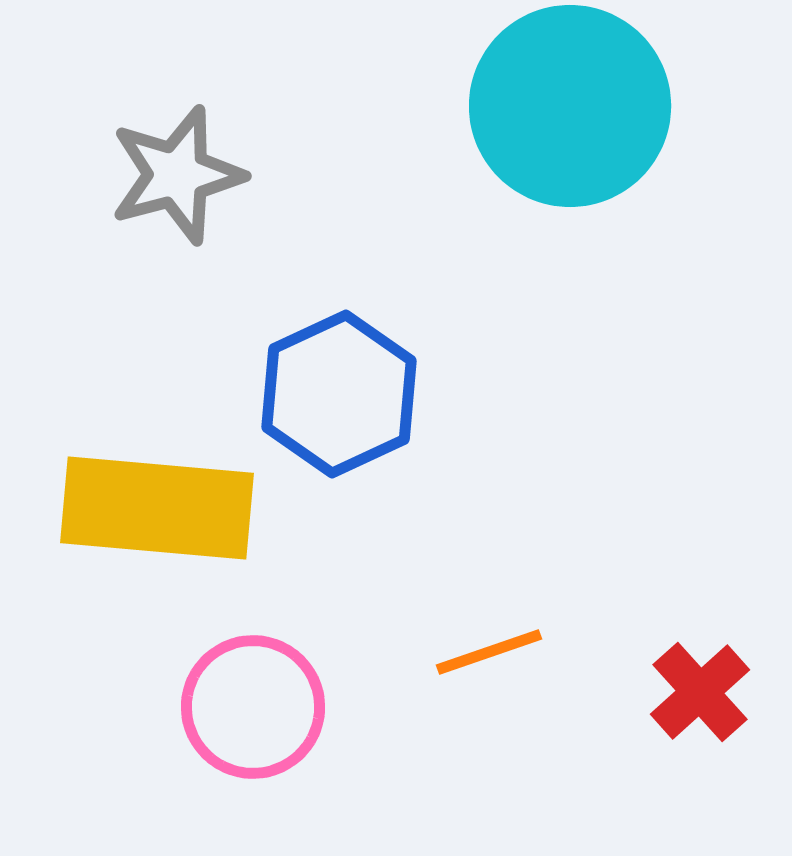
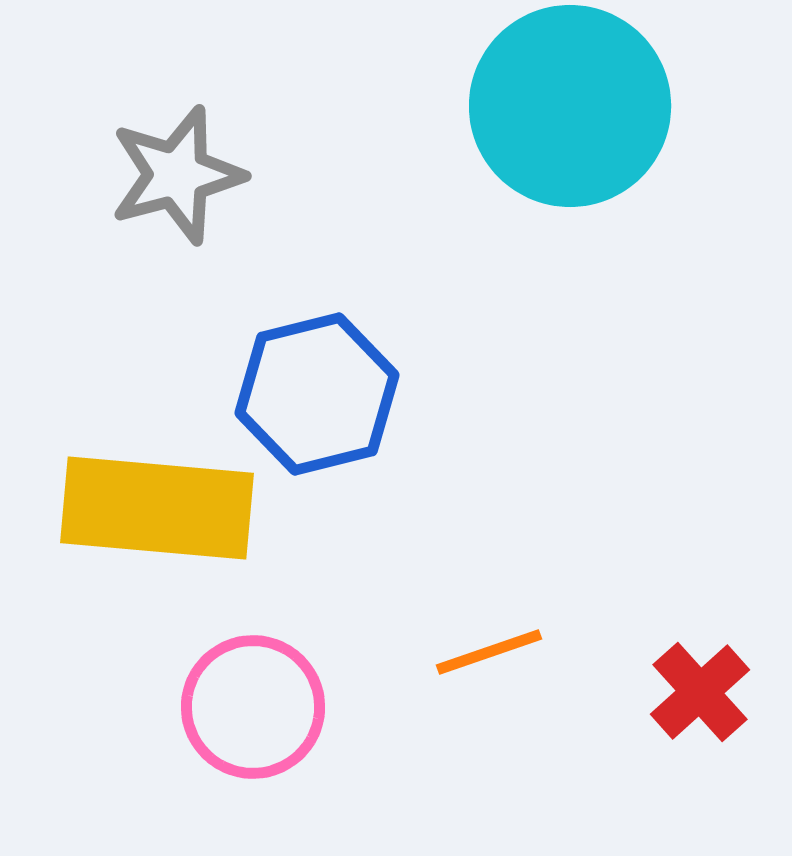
blue hexagon: moved 22 px left; rotated 11 degrees clockwise
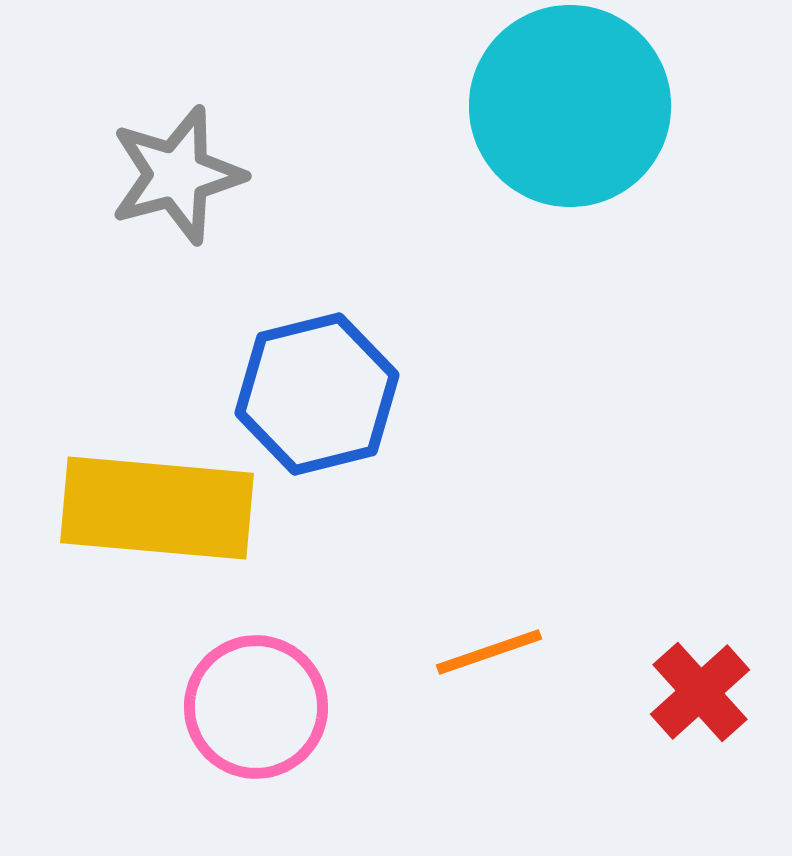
pink circle: moved 3 px right
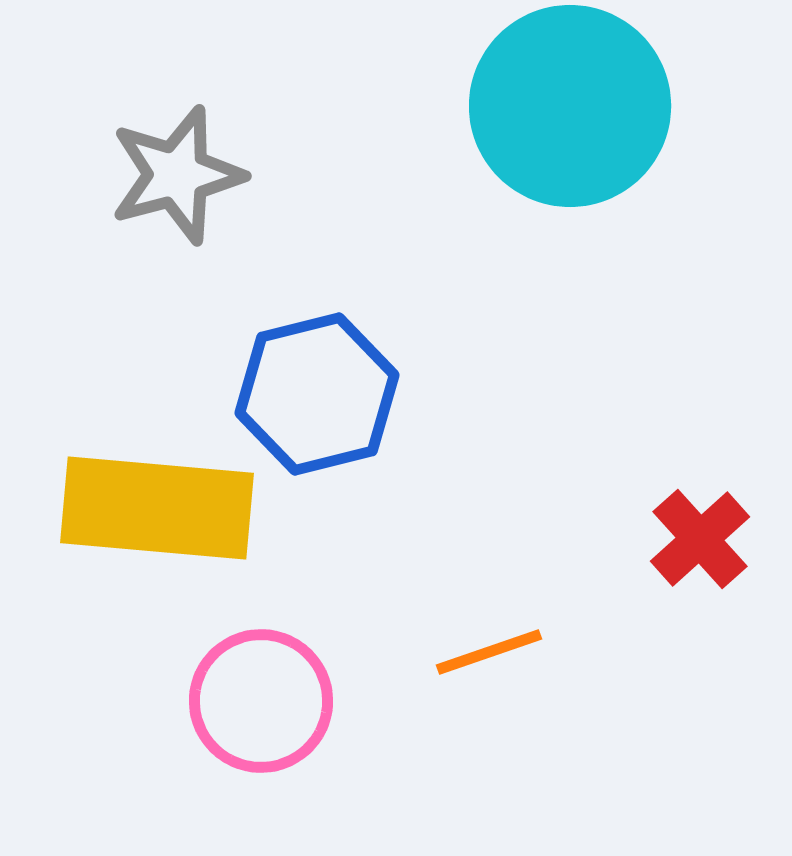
red cross: moved 153 px up
pink circle: moved 5 px right, 6 px up
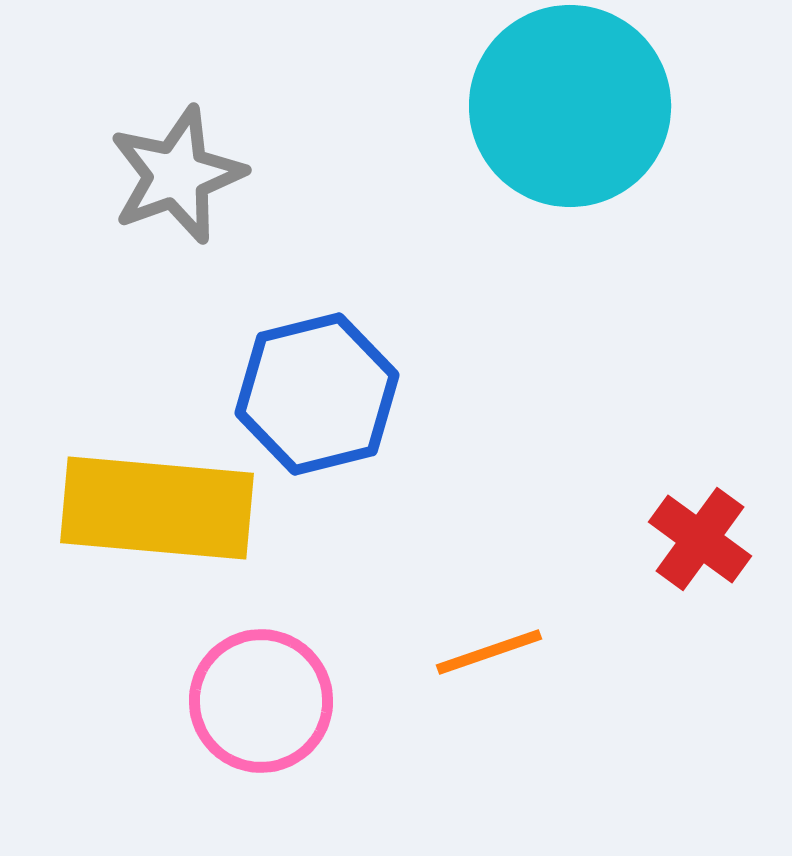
gray star: rotated 5 degrees counterclockwise
red cross: rotated 12 degrees counterclockwise
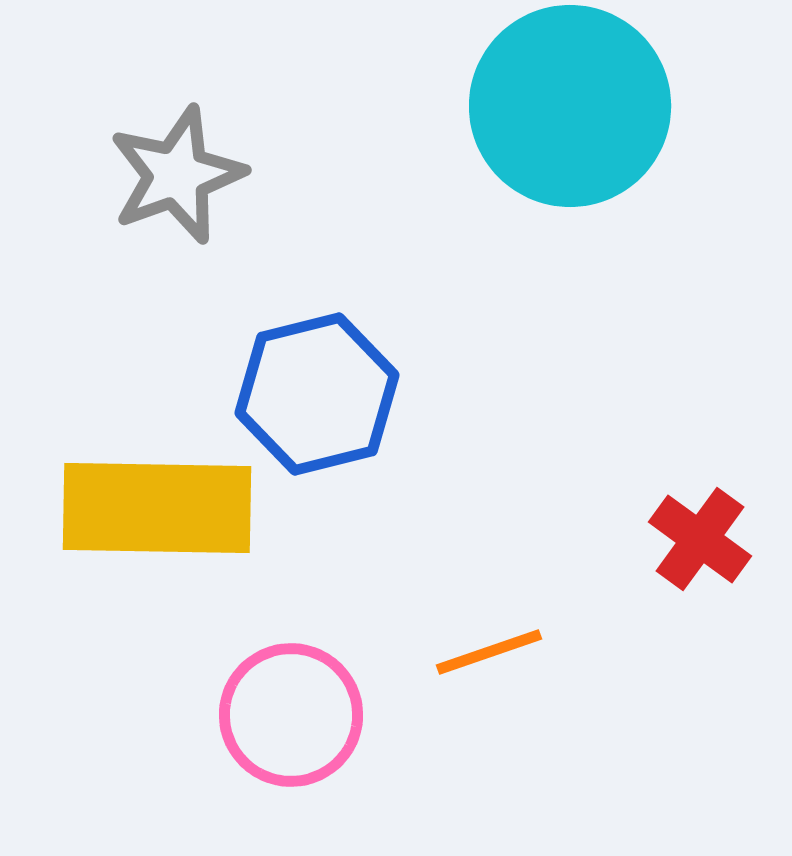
yellow rectangle: rotated 4 degrees counterclockwise
pink circle: moved 30 px right, 14 px down
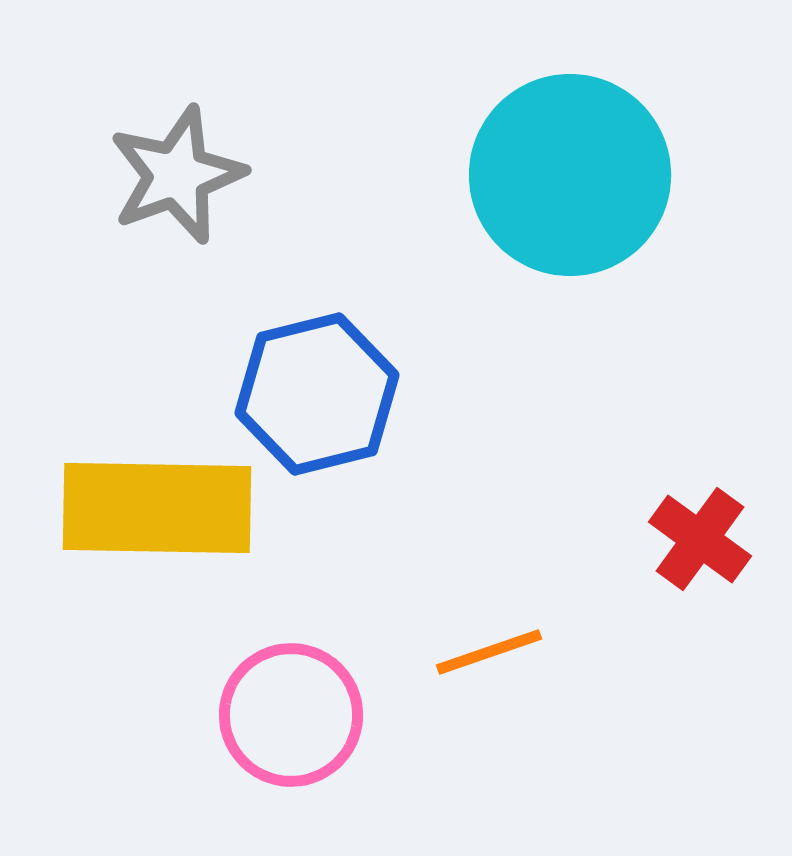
cyan circle: moved 69 px down
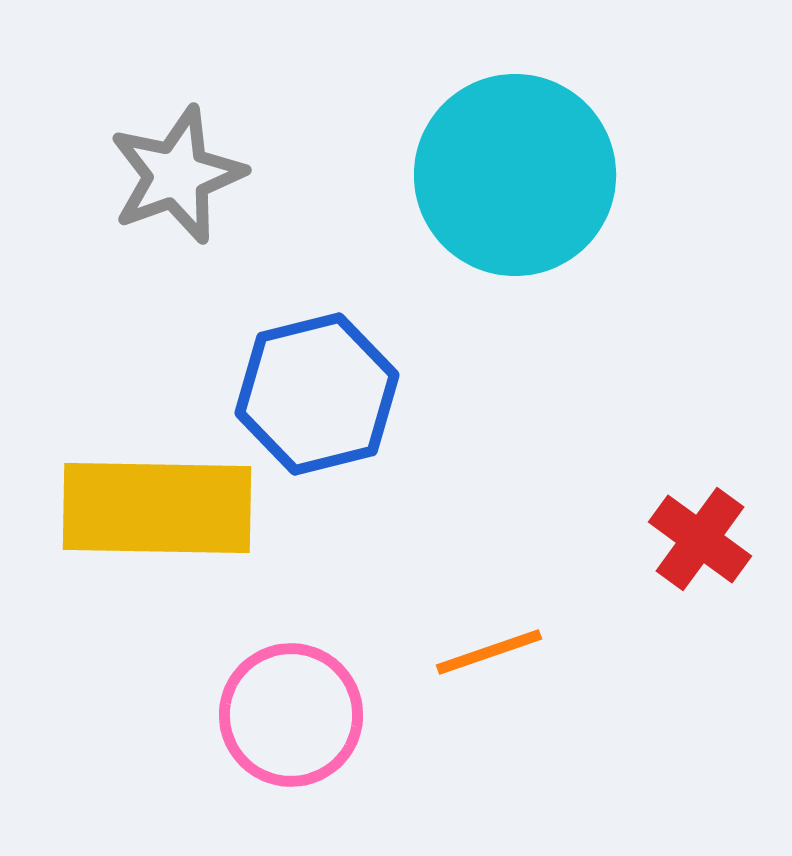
cyan circle: moved 55 px left
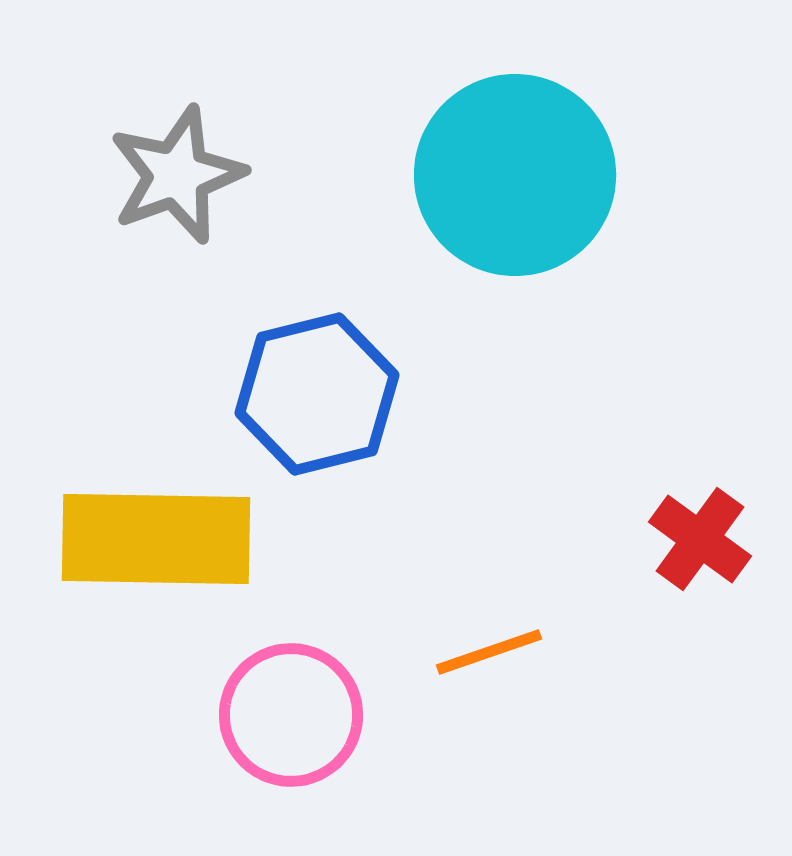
yellow rectangle: moved 1 px left, 31 px down
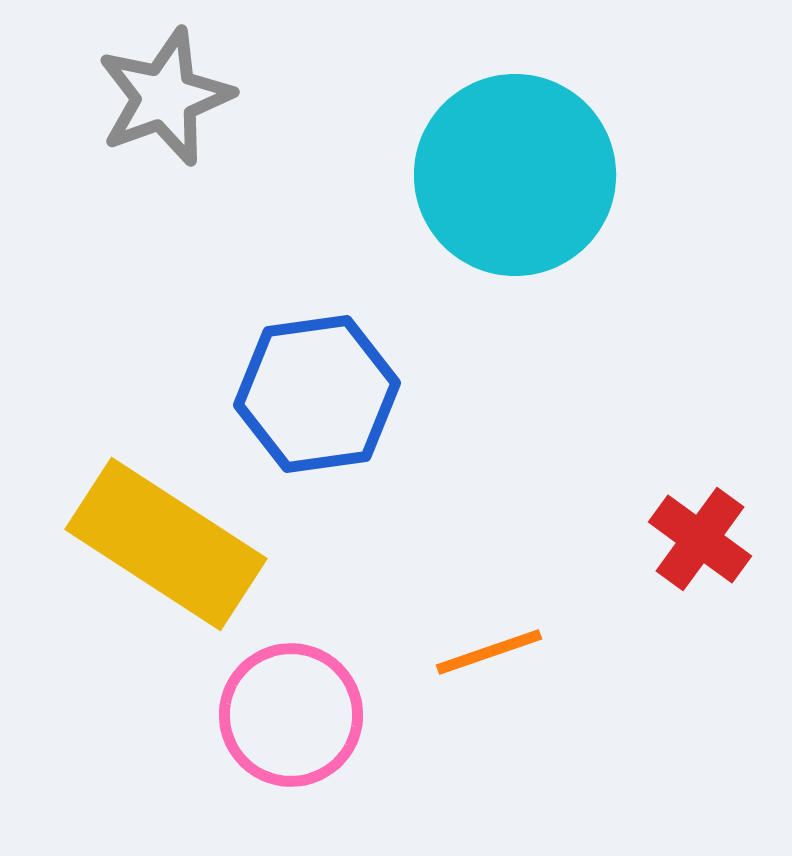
gray star: moved 12 px left, 78 px up
blue hexagon: rotated 6 degrees clockwise
yellow rectangle: moved 10 px right, 5 px down; rotated 32 degrees clockwise
